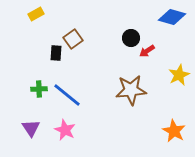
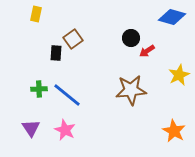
yellow rectangle: rotated 49 degrees counterclockwise
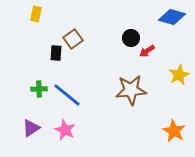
purple triangle: rotated 30 degrees clockwise
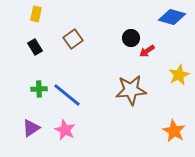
black rectangle: moved 21 px left, 6 px up; rotated 35 degrees counterclockwise
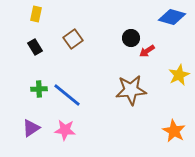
pink star: rotated 20 degrees counterclockwise
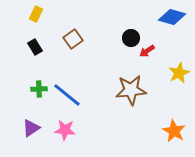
yellow rectangle: rotated 14 degrees clockwise
yellow star: moved 2 px up
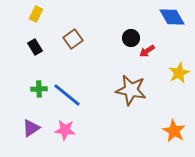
blue diamond: rotated 44 degrees clockwise
brown star: rotated 16 degrees clockwise
